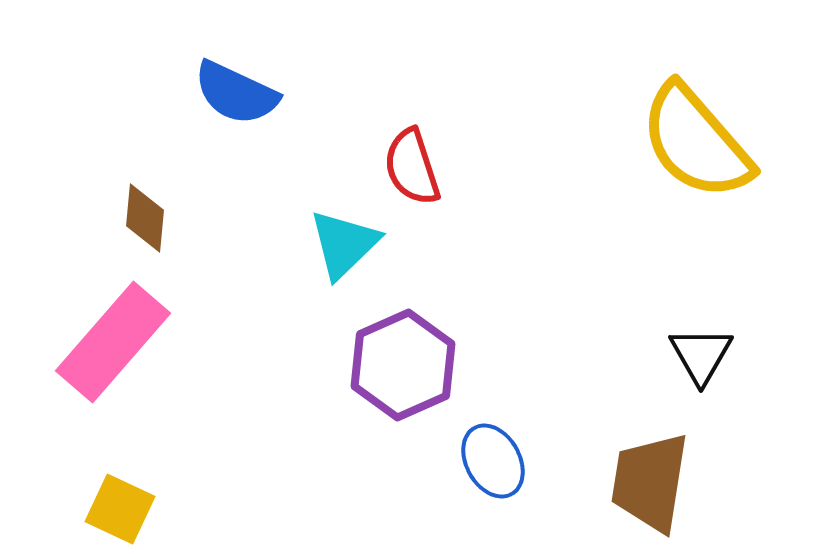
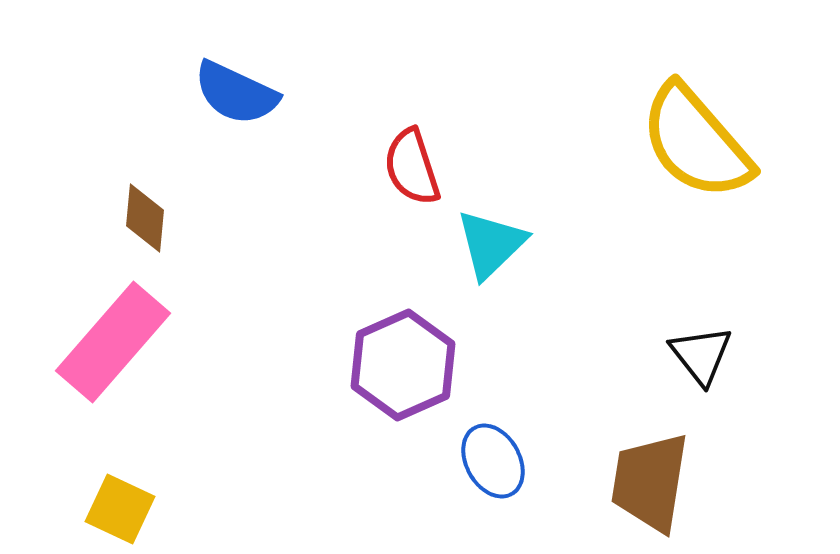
cyan triangle: moved 147 px right
black triangle: rotated 8 degrees counterclockwise
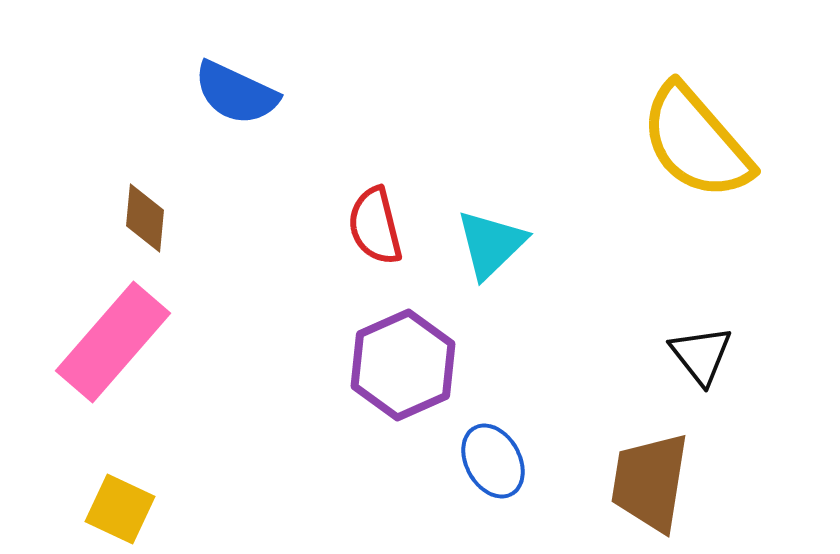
red semicircle: moved 37 px left, 59 px down; rotated 4 degrees clockwise
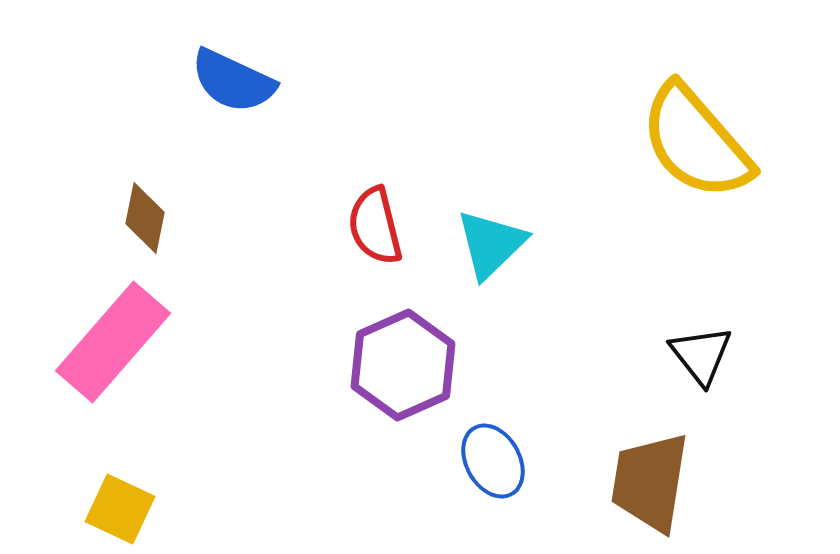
blue semicircle: moved 3 px left, 12 px up
brown diamond: rotated 6 degrees clockwise
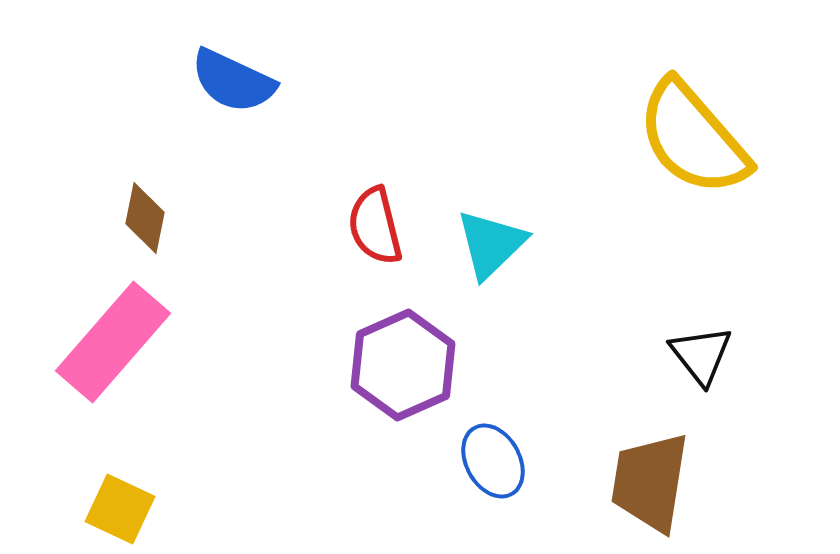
yellow semicircle: moved 3 px left, 4 px up
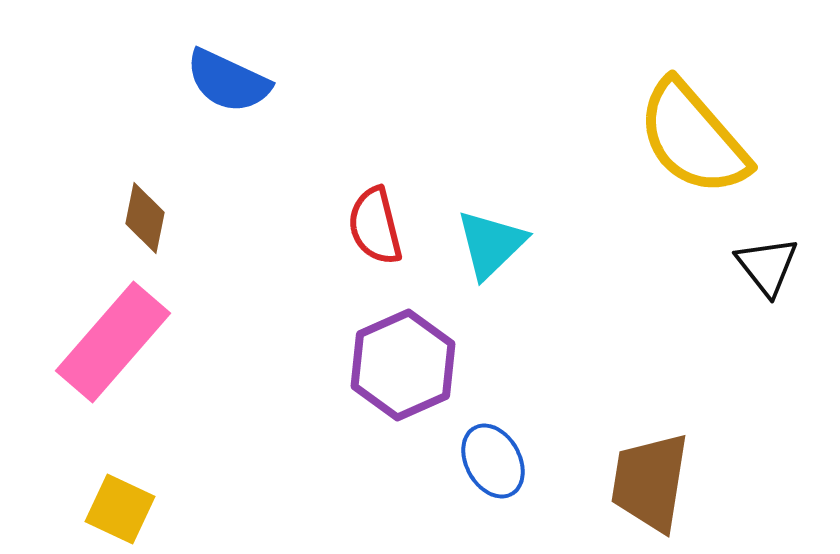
blue semicircle: moved 5 px left
black triangle: moved 66 px right, 89 px up
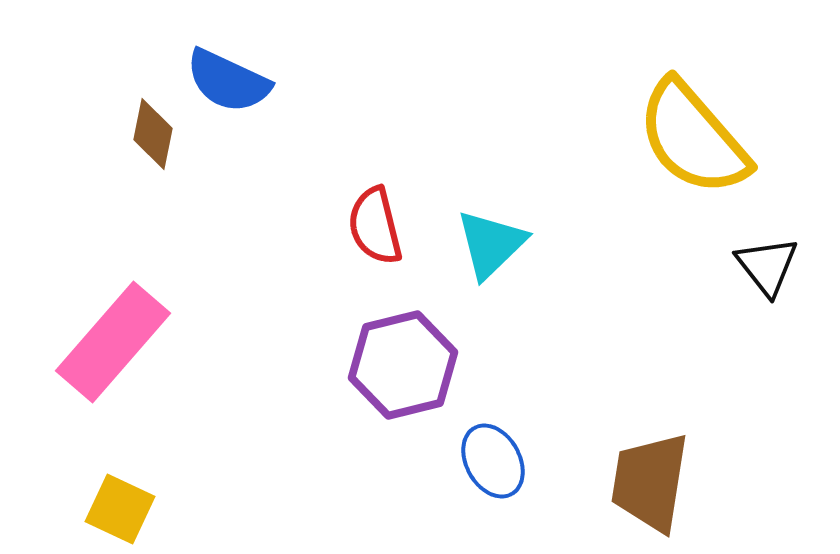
brown diamond: moved 8 px right, 84 px up
purple hexagon: rotated 10 degrees clockwise
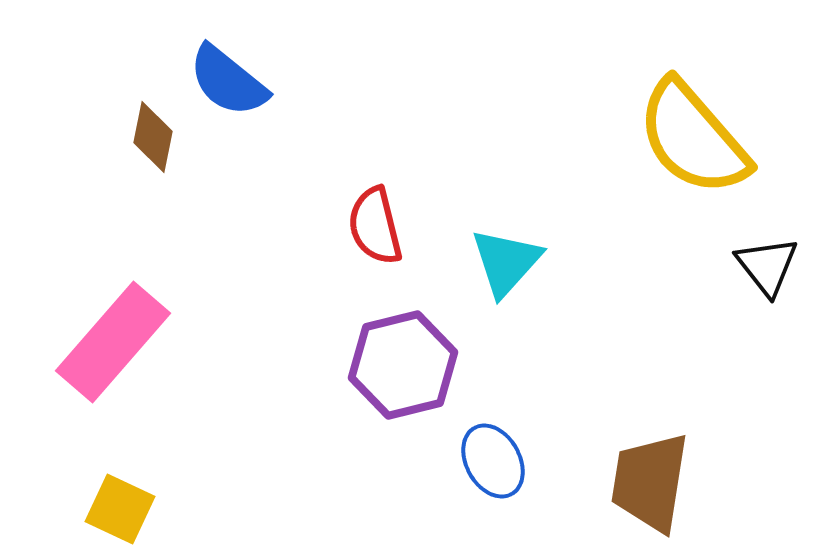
blue semicircle: rotated 14 degrees clockwise
brown diamond: moved 3 px down
cyan triangle: moved 15 px right, 18 px down; rotated 4 degrees counterclockwise
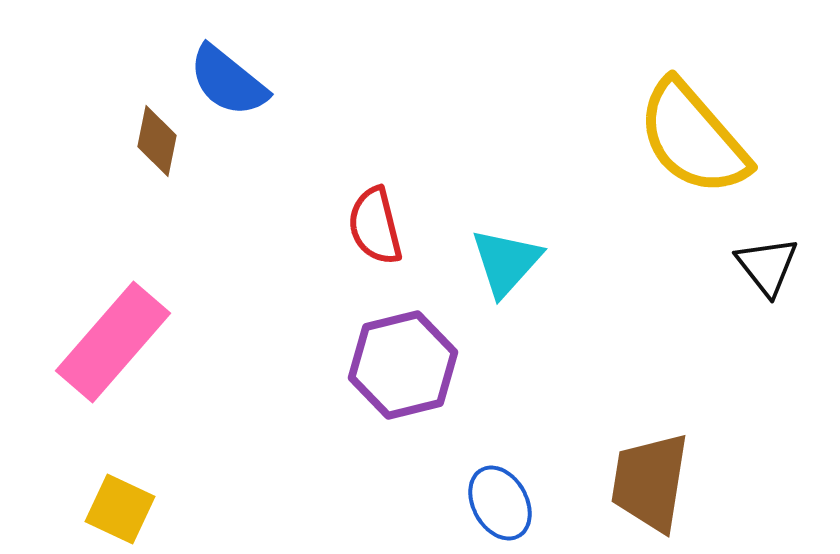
brown diamond: moved 4 px right, 4 px down
blue ellipse: moved 7 px right, 42 px down
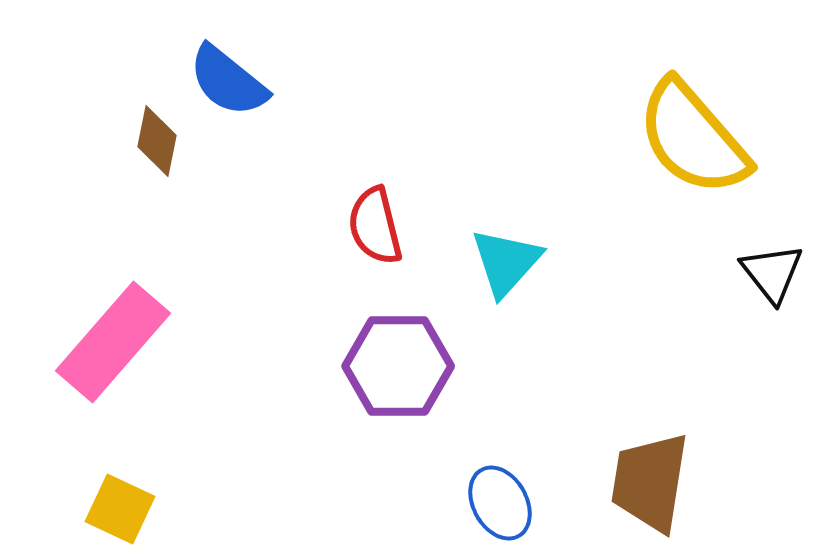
black triangle: moved 5 px right, 7 px down
purple hexagon: moved 5 px left, 1 px down; rotated 14 degrees clockwise
